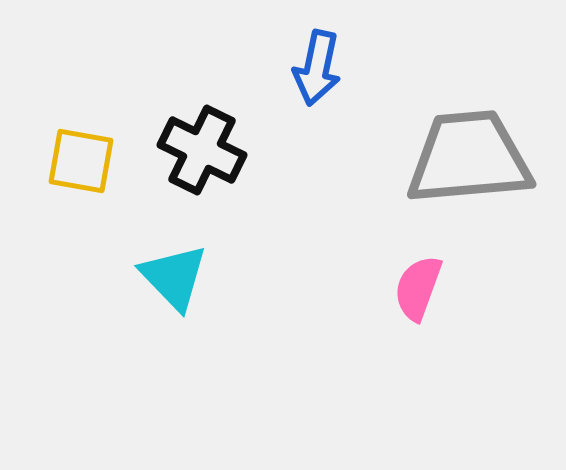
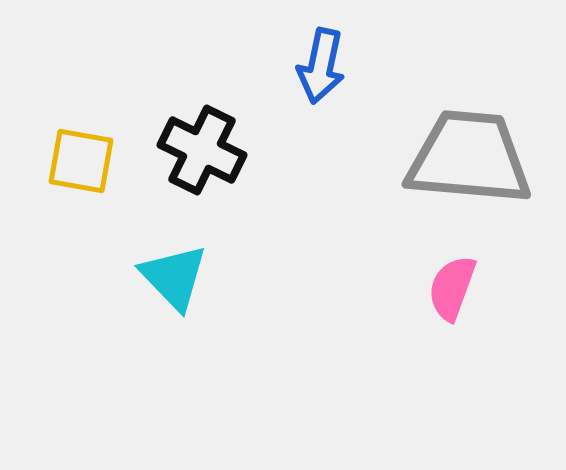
blue arrow: moved 4 px right, 2 px up
gray trapezoid: rotated 10 degrees clockwise
pink semicircle: moved 34 px right
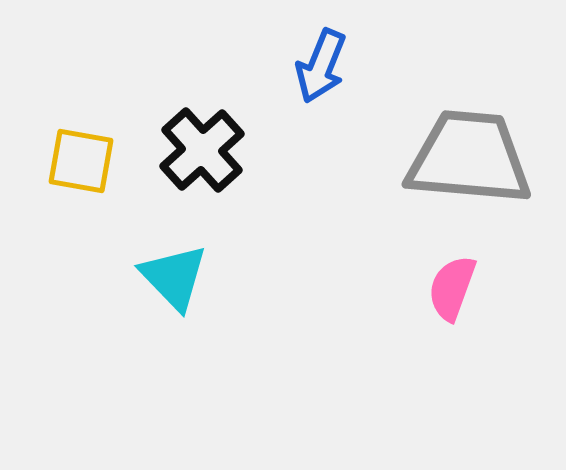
blue arrow: rotated 10 degrees clockwise
black cross: rotated 22 degrees clockwise
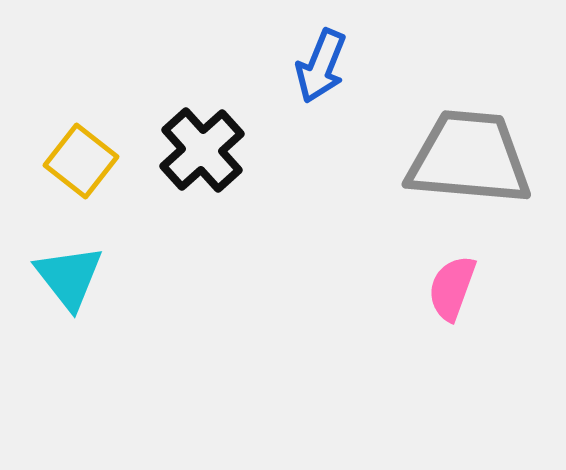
yellow square: rotated 28 degrees clockwise
cyan triangle: moved 105 px left; rotated 6 degrees clockwise
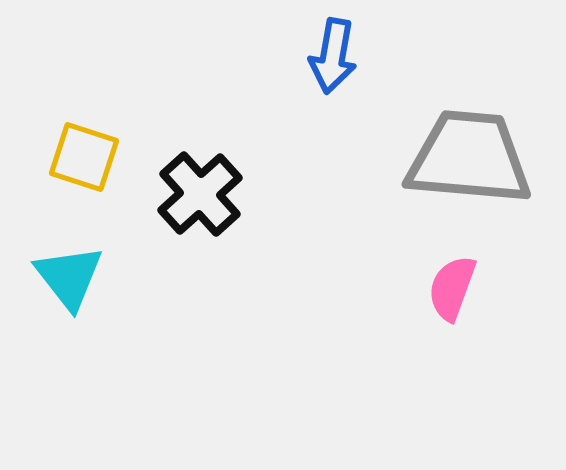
blue arrow: moved 12 px right, 10 px up; rotated 12 degrees counterclockwise
black cross: moved 2 px left, 44 px down
yellow square: moved 3 px right, 4 px up; rotated 20 degrees counterclockwise
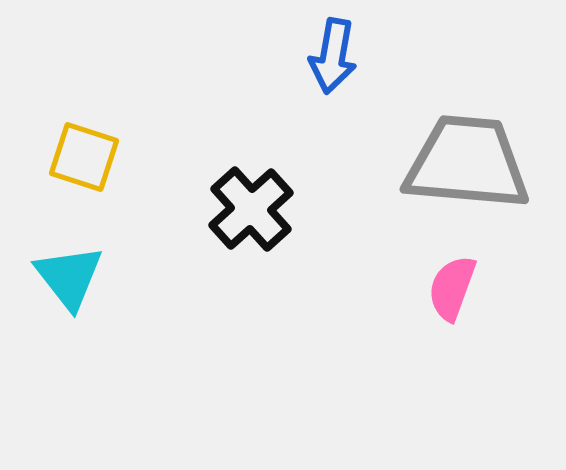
gray trapezoid: moved 2 px left, 5 px down
black cross: moved 51 px right, 15 px down
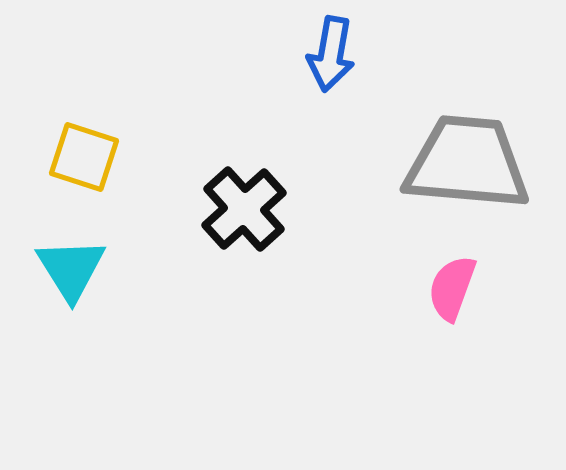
blue arrow: moved 2 px left, 2 px up
black cross: moved 7 px left
cyan triangle: moved 2 px right, 8 px up; rotated 6 degrees clockwise
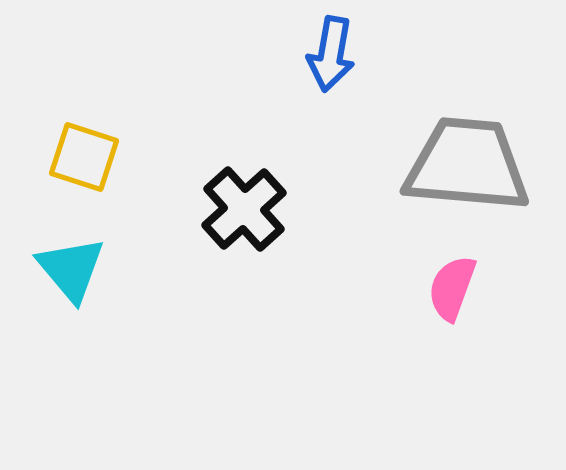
gray trapezoid: moved 2 px down
cyan triangle: rotated 8 degrees counterclockwise
